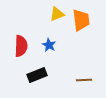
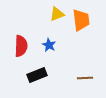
brown line: moved 1 px right, 2 px up
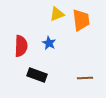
blue star: moved 2 px up
black rectangle: rotated 42 degrees clockwise
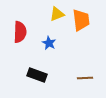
red semicircle: moved 1 px left, 14 px up
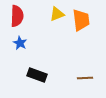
red semicircle: moved 3 px left, 16 px up
blue star: moved 29 px left
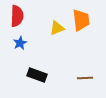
yellow triangle: moved 14 px down
blue star: rotated 16 degrees clockwise
